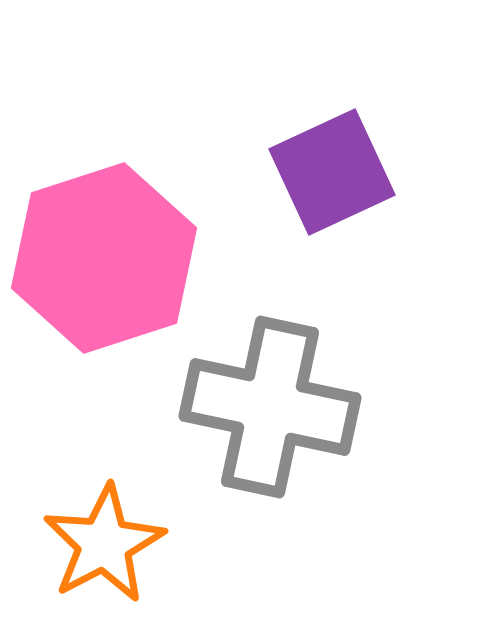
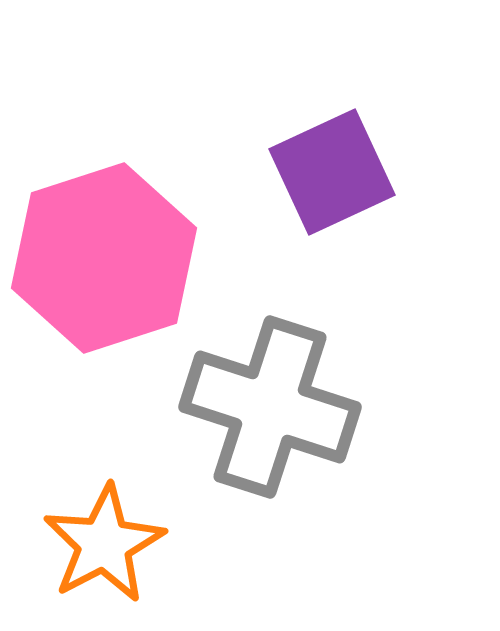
gray cross: rotated 6 degrees clockwise
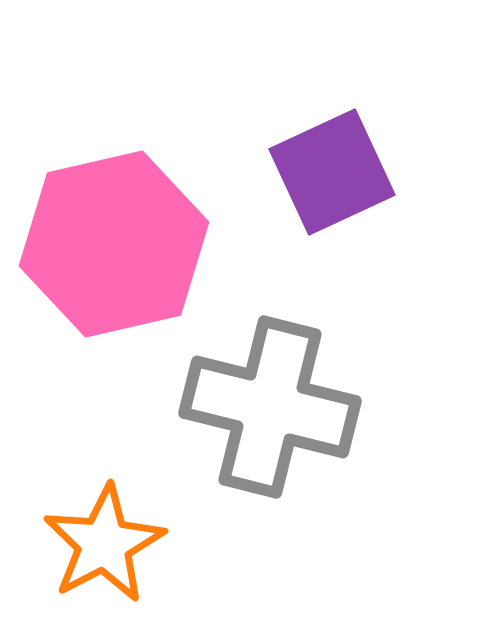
pink hexagon: moved 10 px right, 14 px up; rotated 5 degrees clockwise
gray cross: rotated 4 degrees counterclockwise
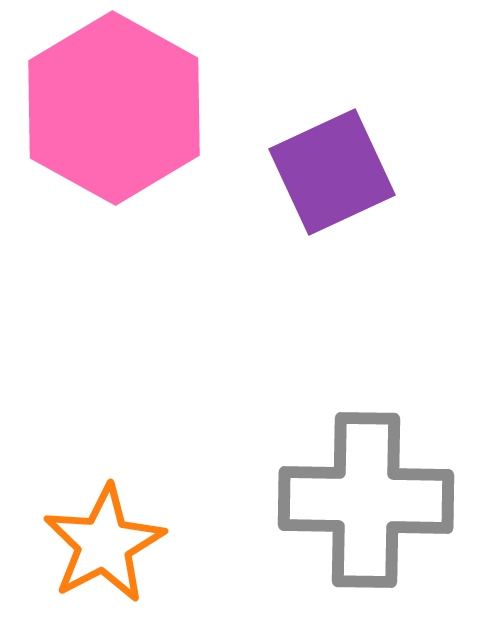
pink hexagon: moved 136 px up; rotated 18 degrees counterclockwise
gray cross: moved 96 px right, 93 px down; rotated 13 degrees counterclockwise
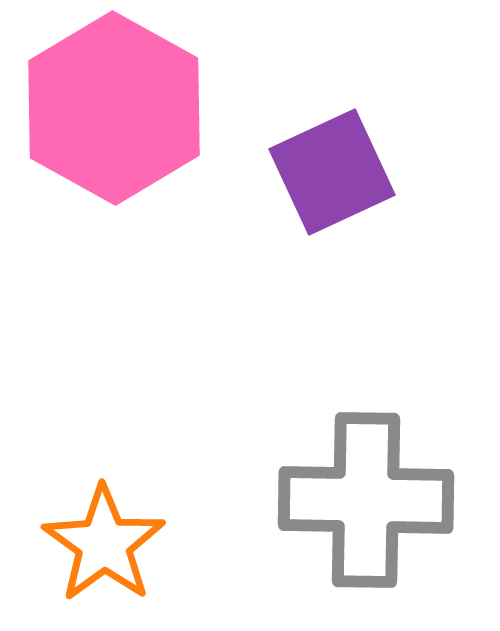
orange star: rotated 8 degrees counterclockwise
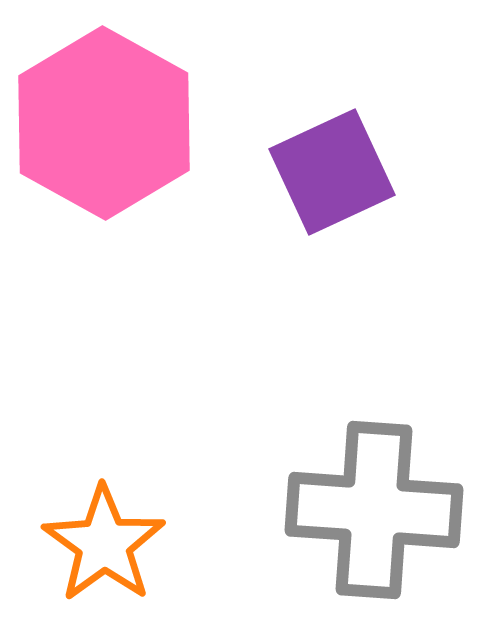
pink hexagon: moved 10 px left, 15 px down
gray cross: moved 8 px right, 10 px down; rotated 3 degrees clockwise
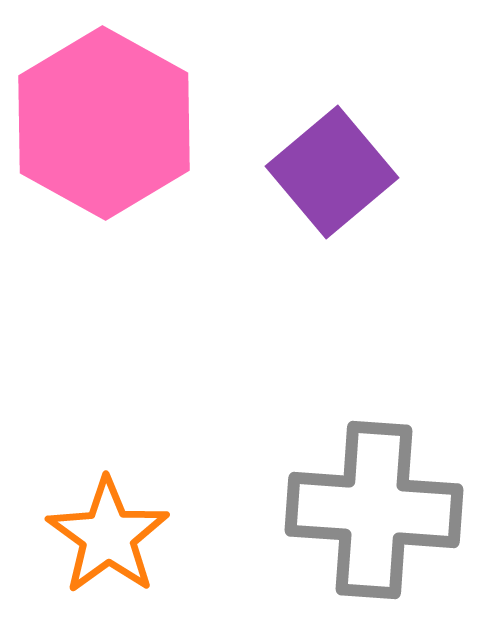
purple square: rotated 15 degrees counterclockwise
orange star: moved 4 px right, 8 px up
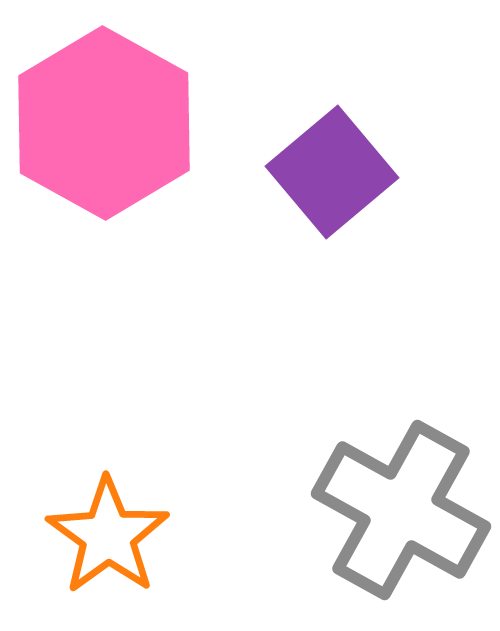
gray cross: moved 27 px right; rotated 25 degrees clockwise
